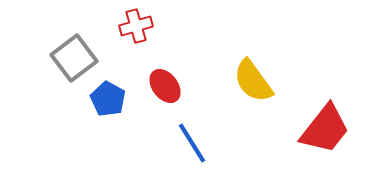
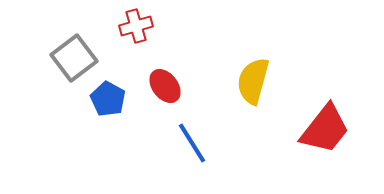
yellow semicircle: rotated 51 degrees clockwise
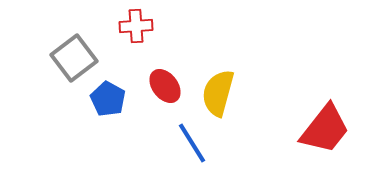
red cross: rotated 12 degrees clockwise
yellow semicircle: moved 35 px left, 12 px down
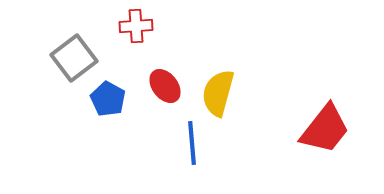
blue line: rotated 27 degrees clockwise
